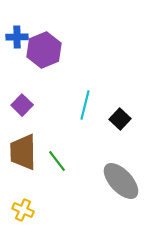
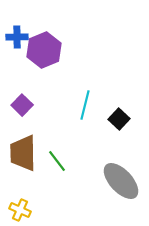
black square: moved 1 px left
brown trapezoid: moved 1 px down
yellow cross: moved 3 px left
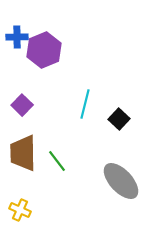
cyan line: moved 1 px up
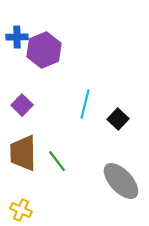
black square: moved 1 px left
yellow cross: moved 1 px right
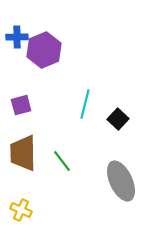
purple square: moved 1 px left; rotated 30 degrees clockwise
green line: moved 5 px right
gray ellipse: rotated 18 degrees clockwise
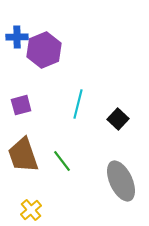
cyan line: moved 7 px left
brown trapezoid: moved 2 px down; rotated 18 degrees counterclockwise
yellow cross: moved 10 px right; rotated 25 degrees clockwise
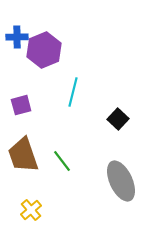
cyan line: moved 5 px left, 12 px up
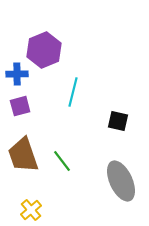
blue cross: moved 37 px down
purple square: moved 1 px left, 1 px down
black square: moved 2 px down; rotated 30 degrees counterclockwise
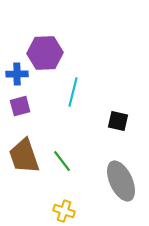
purple hexagon: moved 1 px right, 3 px down; rotated 20 degrees clockwise
brown trapezoid: moved 1 px right, 1 px down
yellow cross: moved 33 px right, 1 px down; rotated 30 degrees counterclockwise
